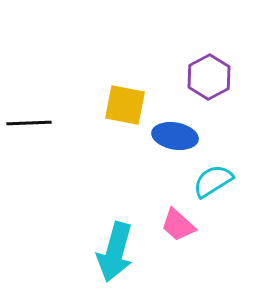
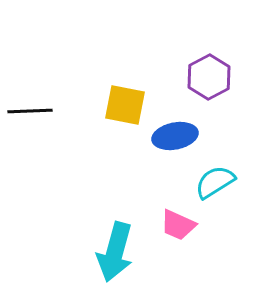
black line: moved 1 px right, 12 px up
blue ellipse: rotated 21 degrees counterclockwise
cyan semicircle: moved 2 px right, 1 px down
pink trapezoid: rotated 18 degrees counterclockwise
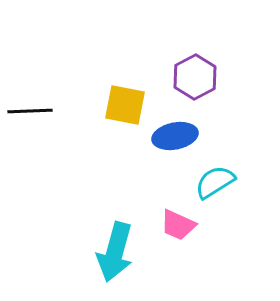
purple hexagon: moved 14 px left
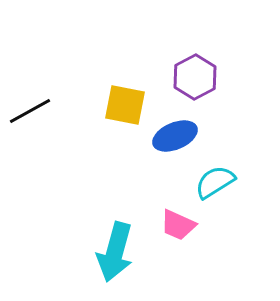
black line: rotated 27 degrees counterclockwise
blue ellipse: rotated 12 degrees counterclockwise
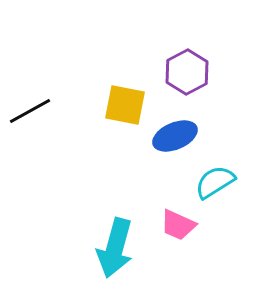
purple hexagon: moved 8 px left, 5 px up
cyan arrow: moved 4 px up
